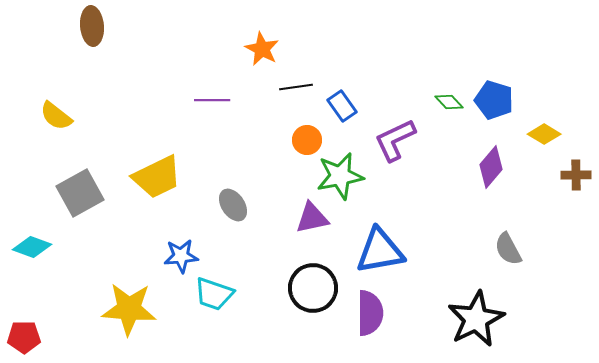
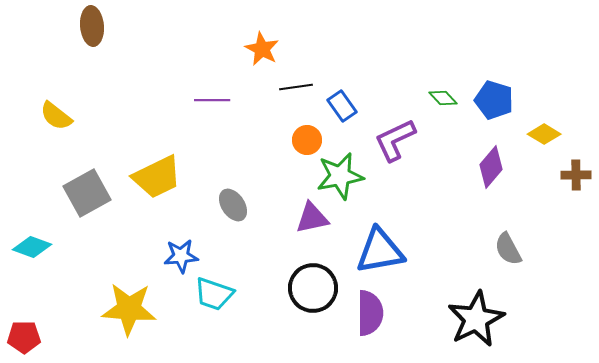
green diamond: moved 6 px left, 4 px up
gray square: moved 7 px right
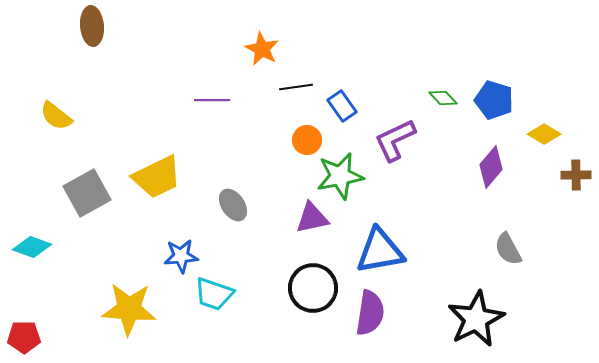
purple semicircle: rotated 9 degrees clockwise
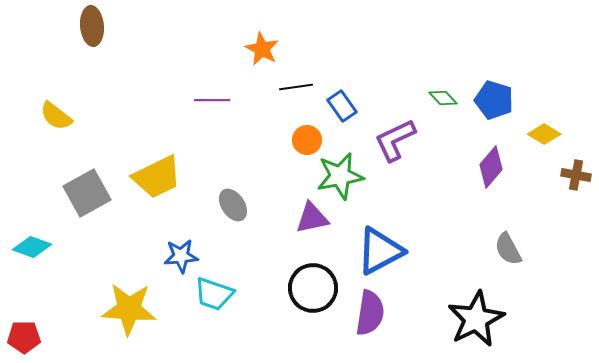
brown cross: rotated 12 degrees clockwise
blue triangle: rotated 18 degrees counterclockwise
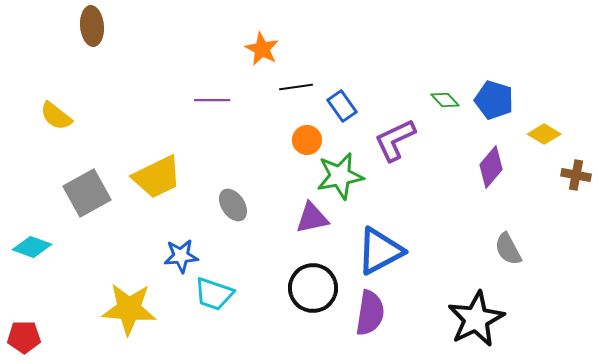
green diamond: moved 2 px right, 2 px down
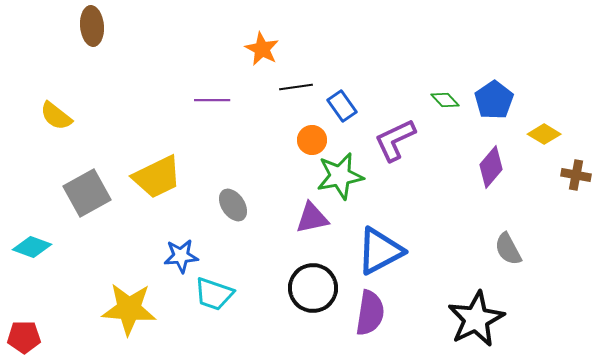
blue pentagon: rotated 21 degrees clockwise
orange circle: moved 5 px right
